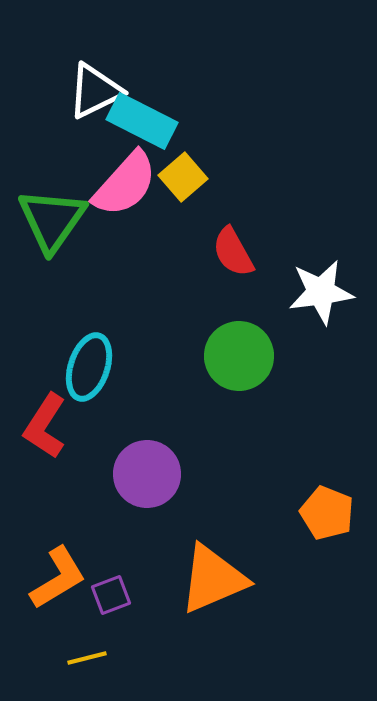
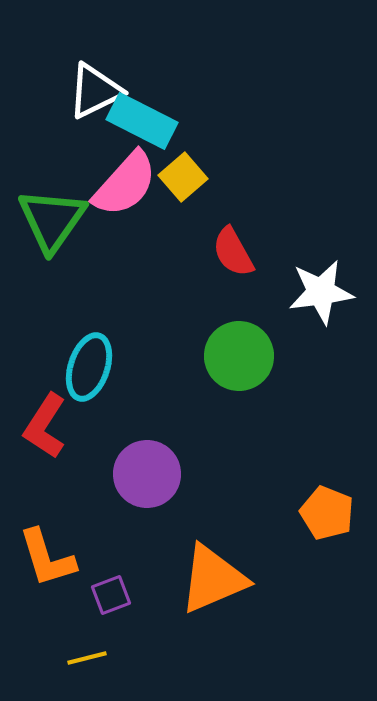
orange L-shape: moved 11 px left, 20 px up; rotated 104 degrees clockwise
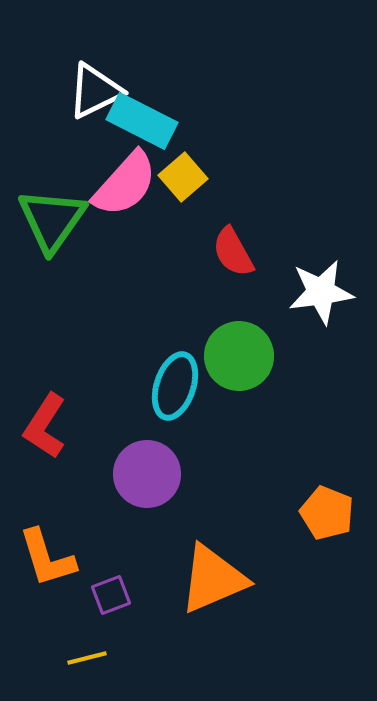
cyan ellipse: moved 86 px right, 19 px down
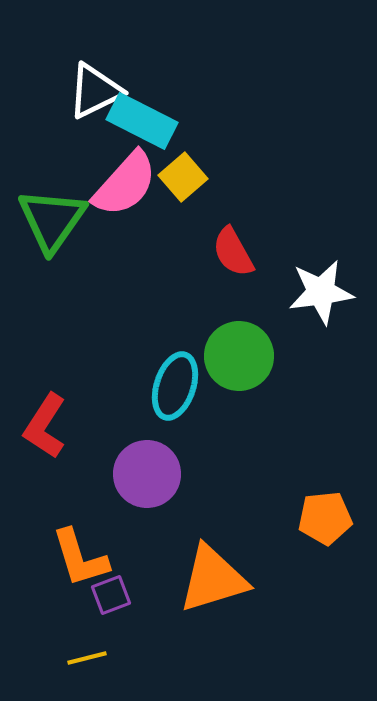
orange pentagon: moved 2 px left, 5 px down; rotated 28 degrees counterclockwise
orange L-shape: moved 33 px right
orange triangle: rotated 6 degrees clockwise
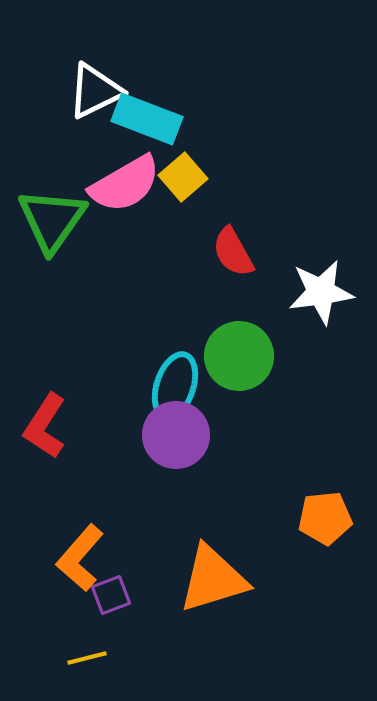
cyan rectangle: moved 5 px right, 2 px up; rotated 6 degrees counterclockwise
pink semicircle: rotated 18 degrees clockwise
purple circle: moved 29 px right, 39 px up
orange L-shape: rotated 58 degrees clockwise
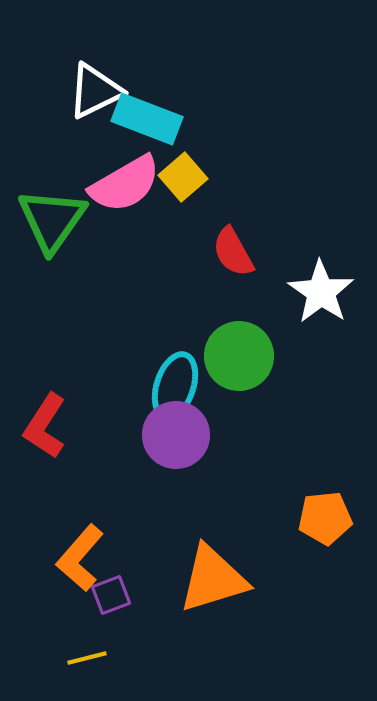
white star: rotated 30 degrees counterclockwise
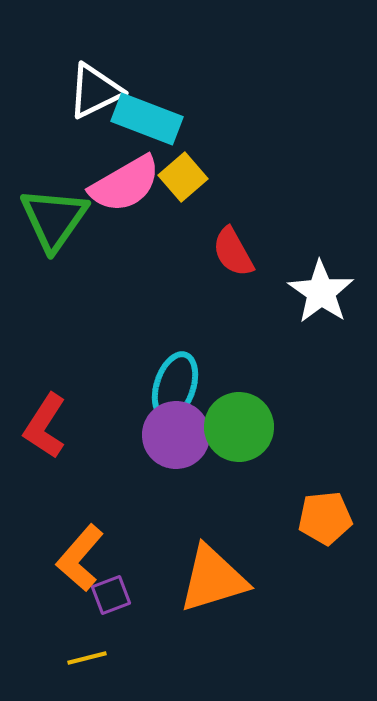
green triangle: moved 2 px right, 1 px up
green circle: moved 71 px down
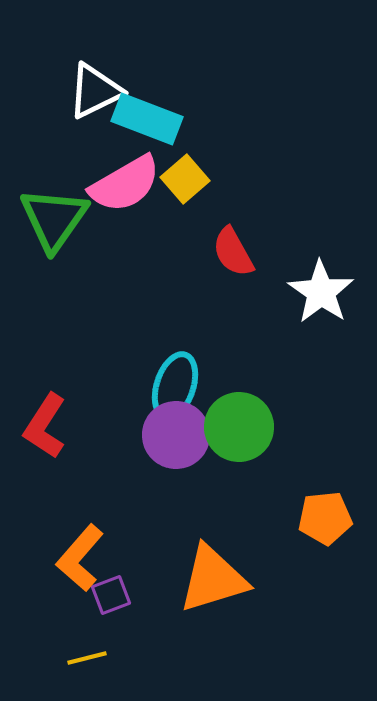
yellow square: moved 2 px right, 2 px down
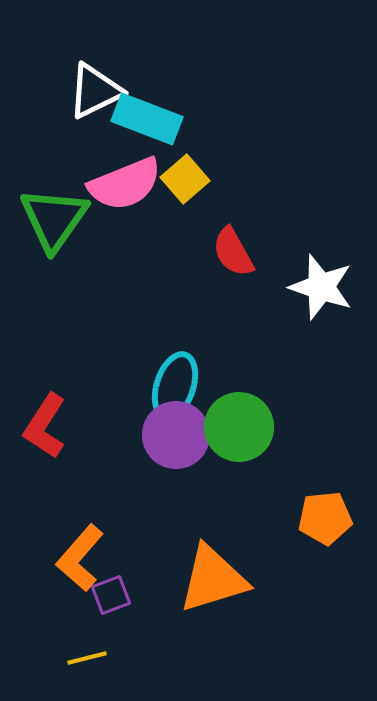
pink semicircle: rotated 8 degrees clockwise
white star: moved 5 px up; rotated 16 degrees counterclockwise
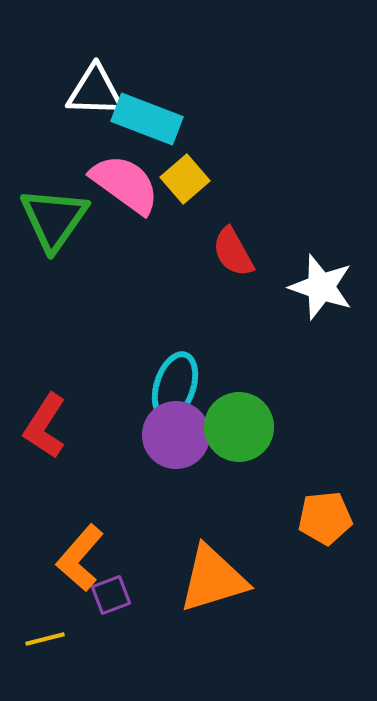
white triangle: rotated 28 degrees clockwise
pink semicircle: rotated 122 degrees counterclockwise
yellow line: moved 42 px left, 19 px up
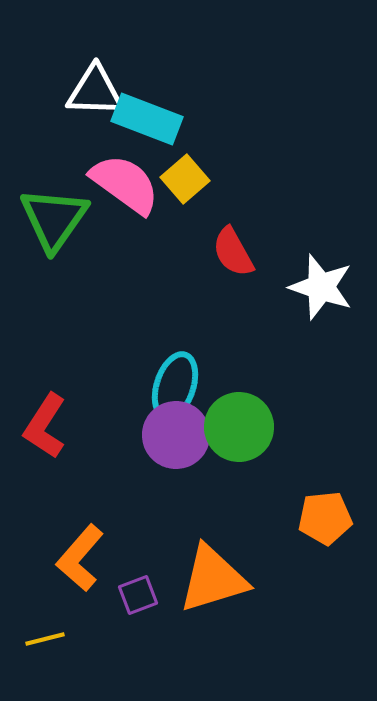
purple square: moved 27 px right
